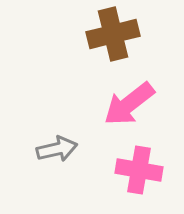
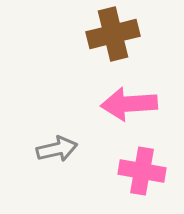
pink arrow: rotated 34 degrees clockwise
pink cross: moved 3 px right, 1 px down
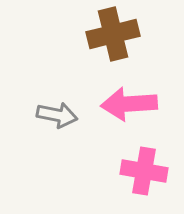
gray arrow: moved 34 px up; rotated 24 degrees clockwise
pink cross: moved 2 px right
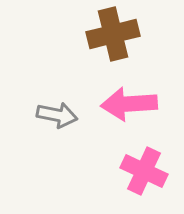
pink cross: rotated 15 degrees clockwise
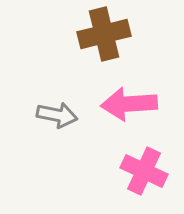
brown cross: moved 9 px left
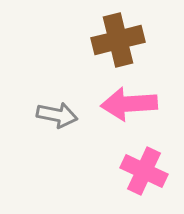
brown cross: moved 14 px right, 6 px down
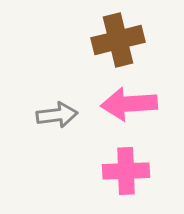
gray arrow: rotated 18 degrees counterclockwise
pink cross: moved 18 px left; rotated 27 degrees counterclockwise
